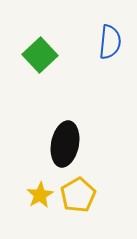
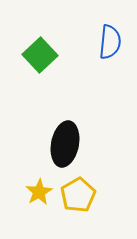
yellow star: moved 1 px left, 3 px up
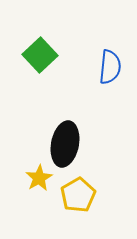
blue semicircle: moved 25 px down
yellow star: moved 14 px up
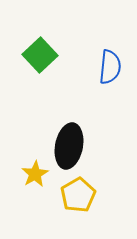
black ellipse: moved 4 px right, 2 px down
yellow star: moved 4 px left, 4 px up
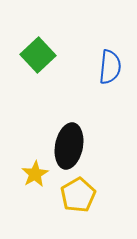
green square: moved 2 px left
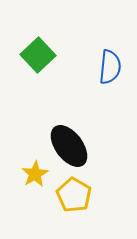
black ellipse: rotated 48 degrees counterclockwise
yellow pentagon: moved 4 px left; rotated 12 degrees counterclockwise
